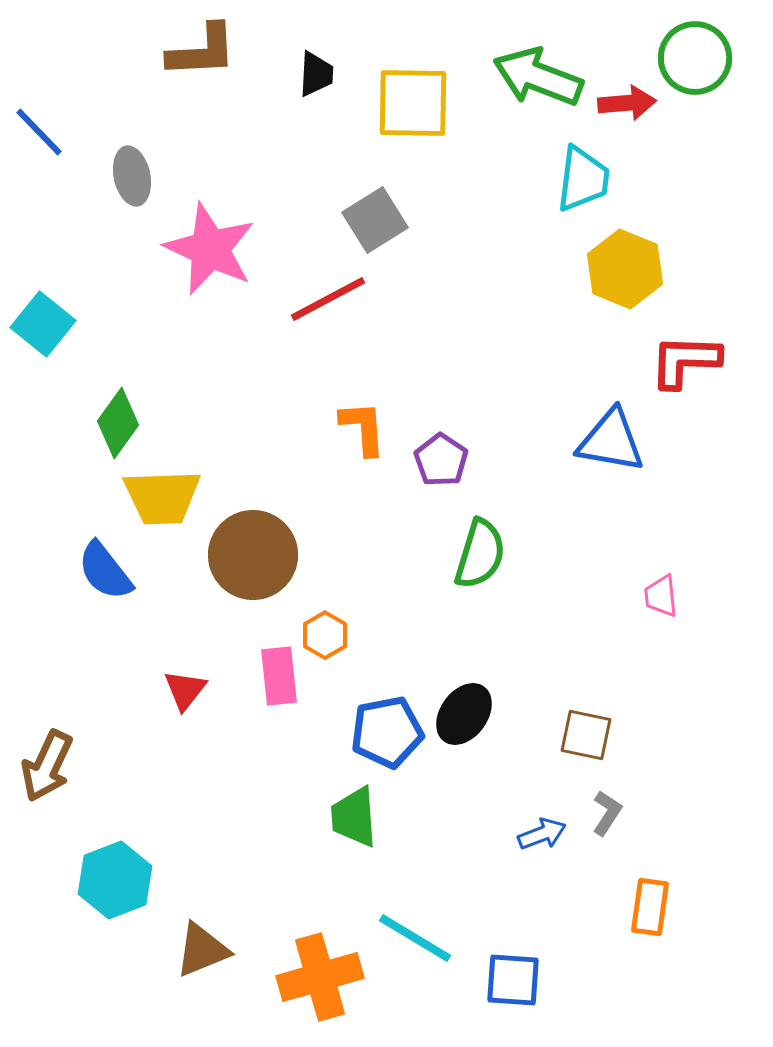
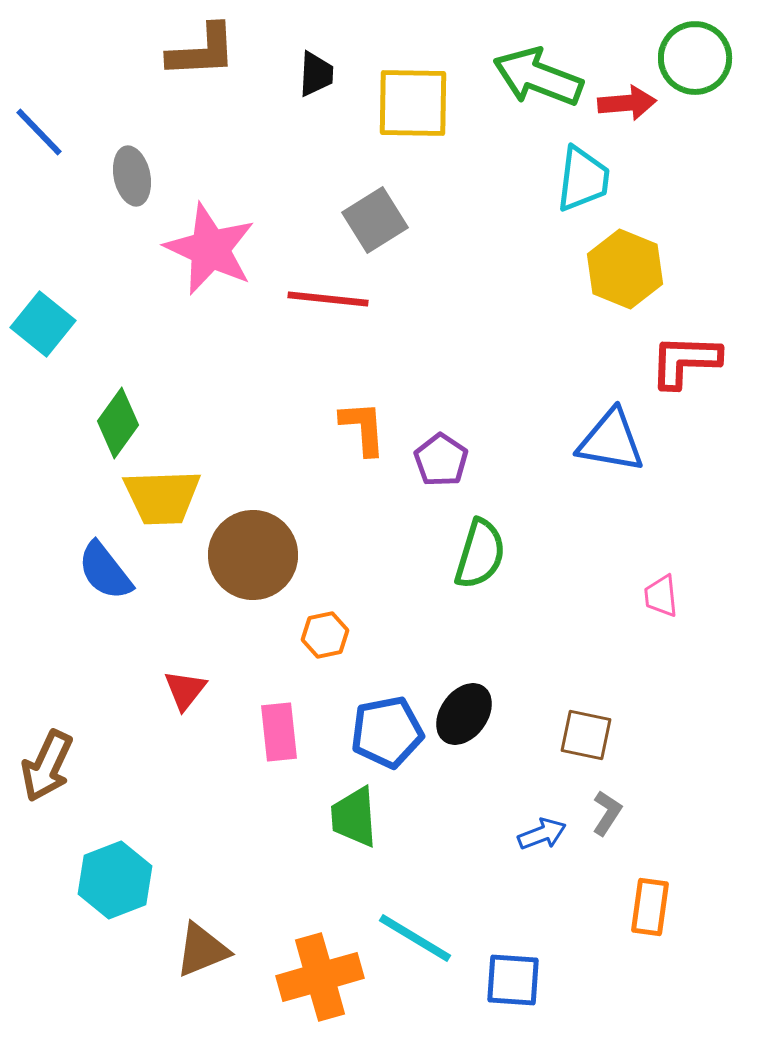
red line: rotated 34 degrees clockwise
orange hexagon: rotated 18 degrees clockwise
pink rectangle: moved 56 px down
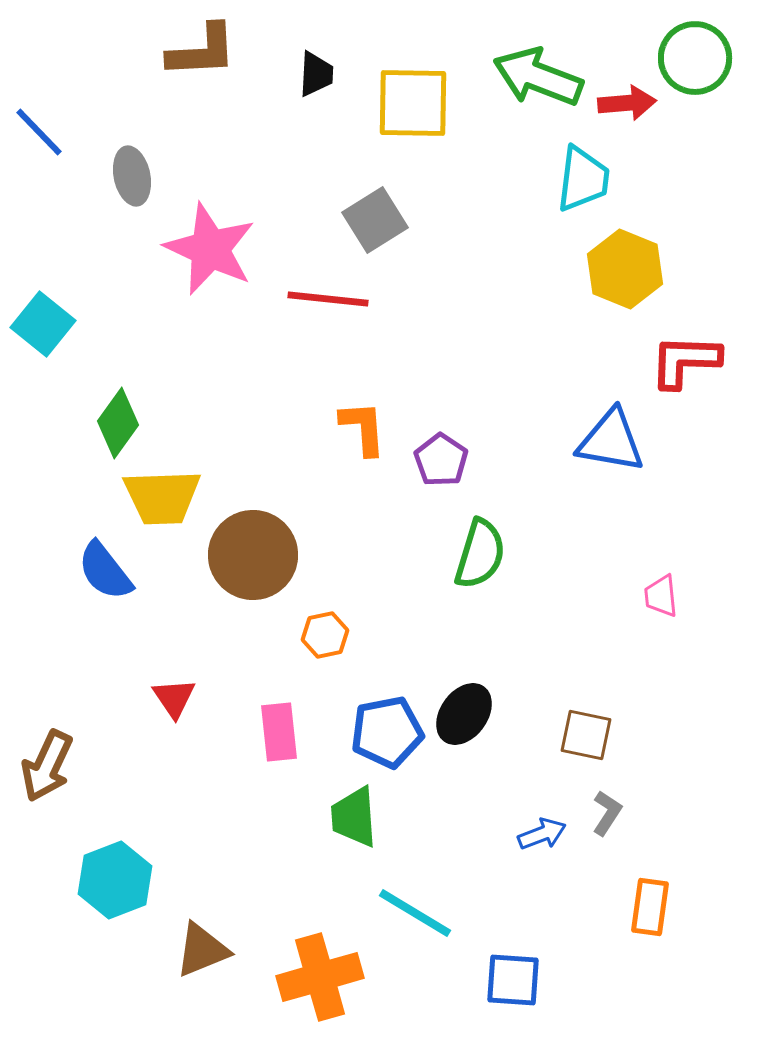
red triangle: moved 11 px left, 8 px down; rotated 12 degrees counterclockwise
cyan line: moved 25 px up
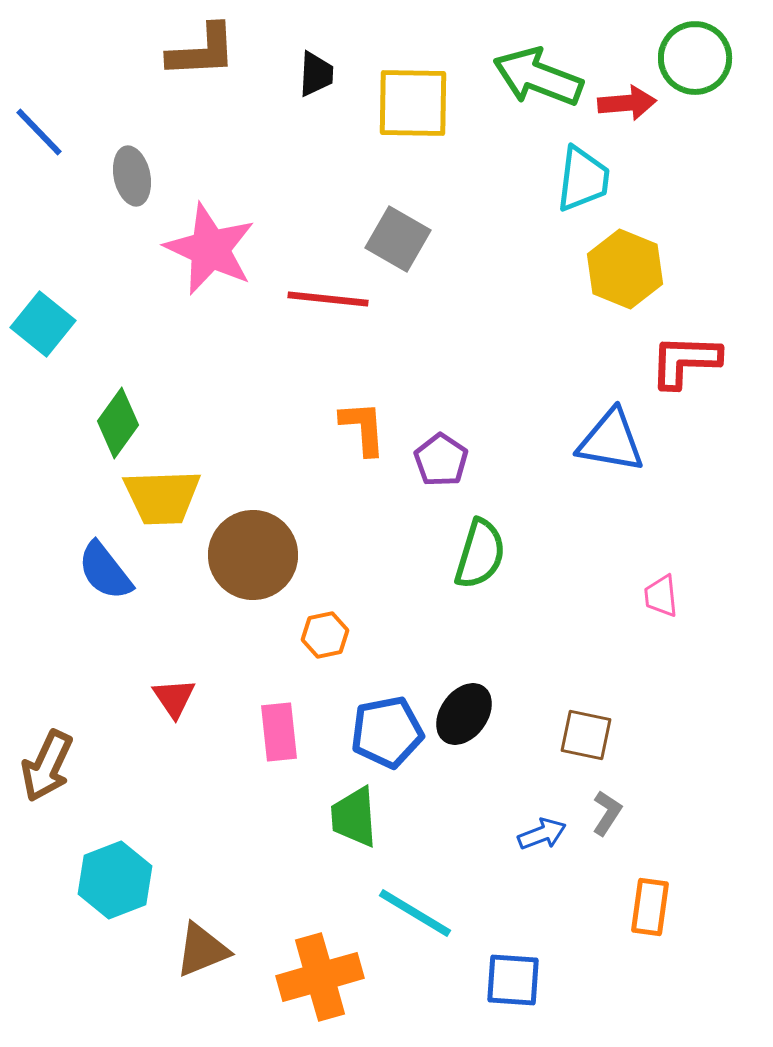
gray square: moved 23 px right, 19 px down; rotated 28 degrees counterclockwise
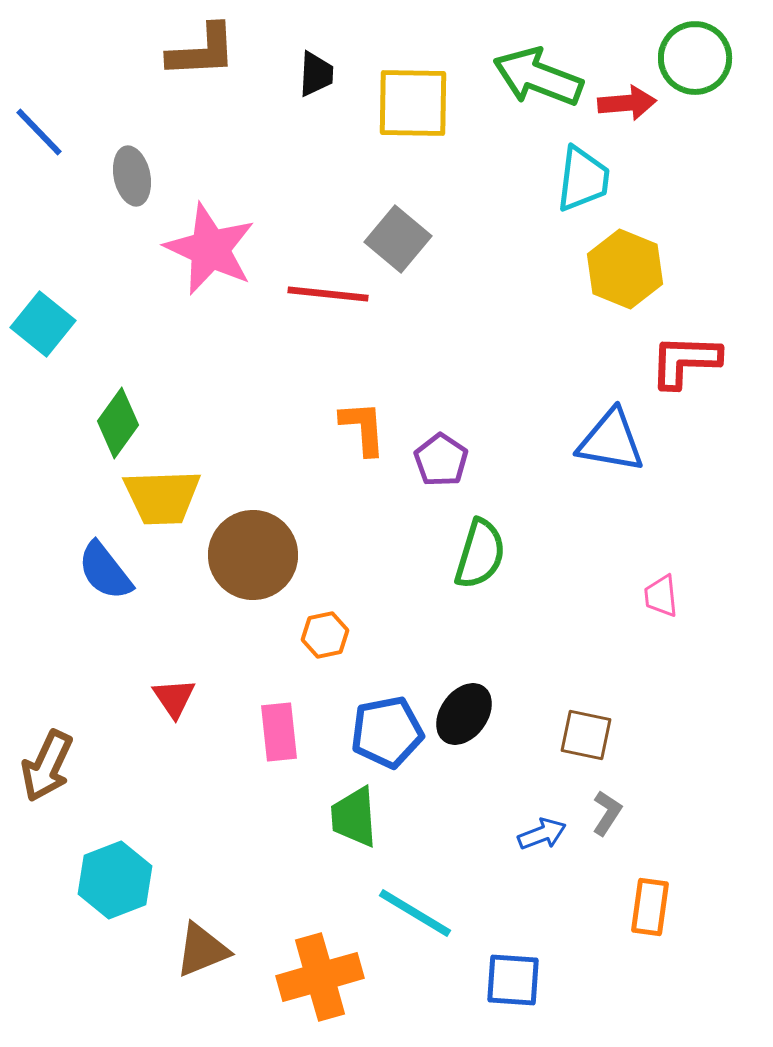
gray square: rotated 10 degrees clockwise
red line: moved 5 px up
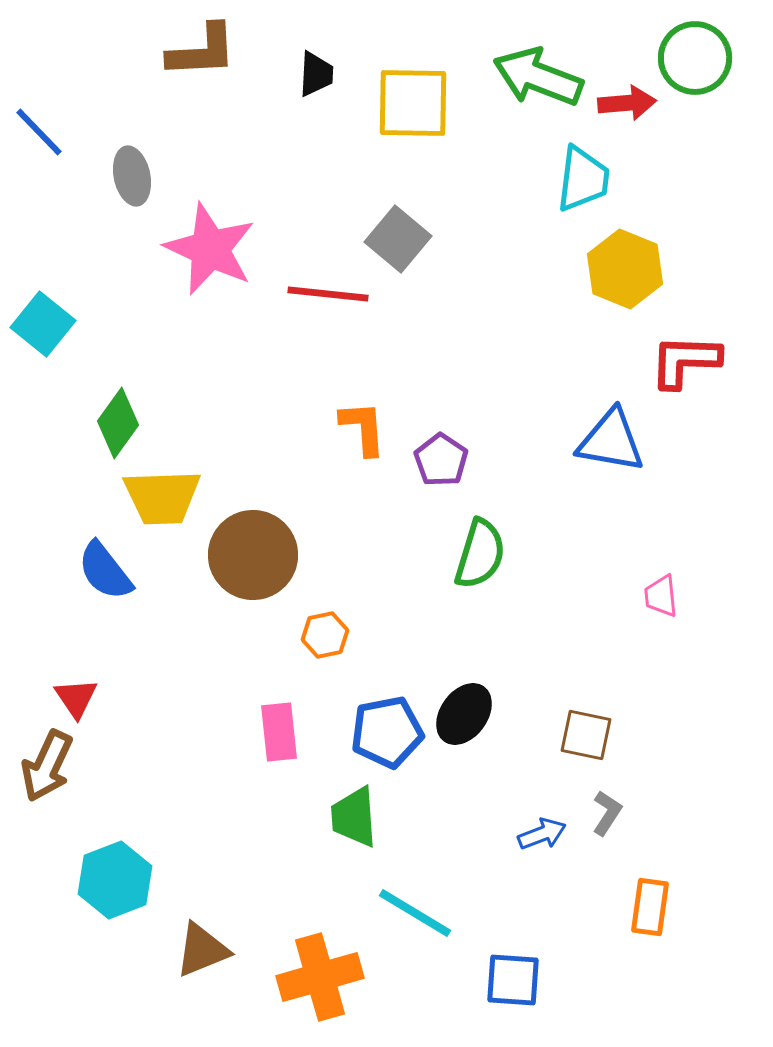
red triangle: moved 98 px left
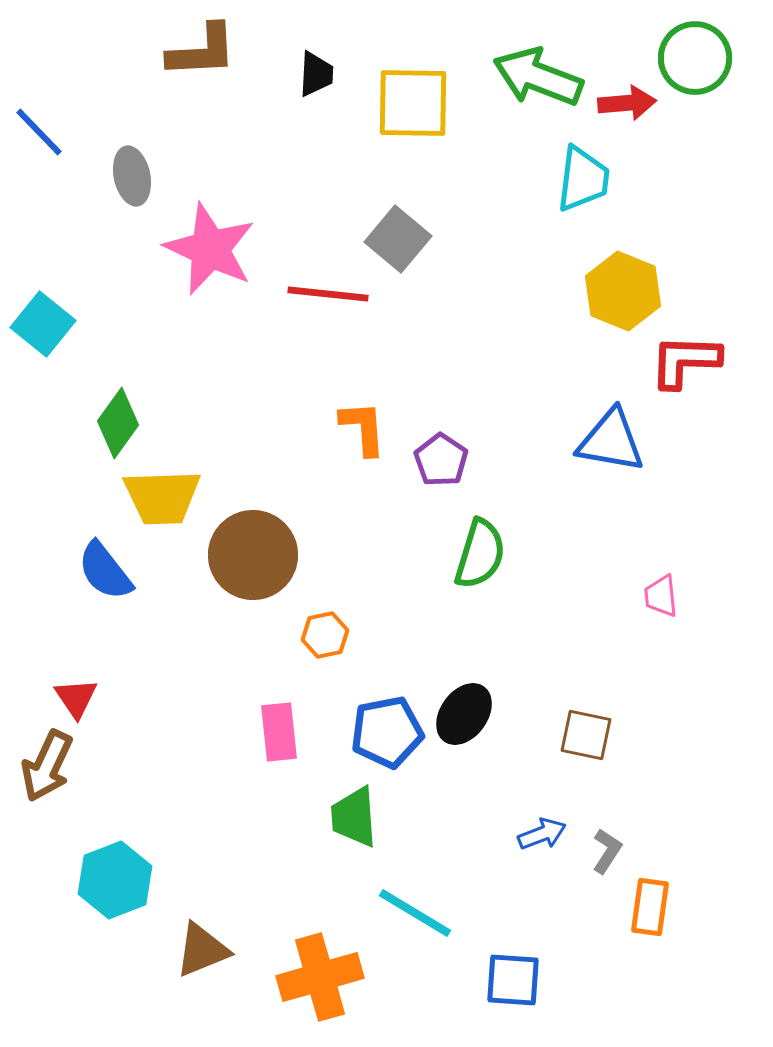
yellow hexagon: moved 2 px left, 22 px down
gray L-shape: moved 38 px down
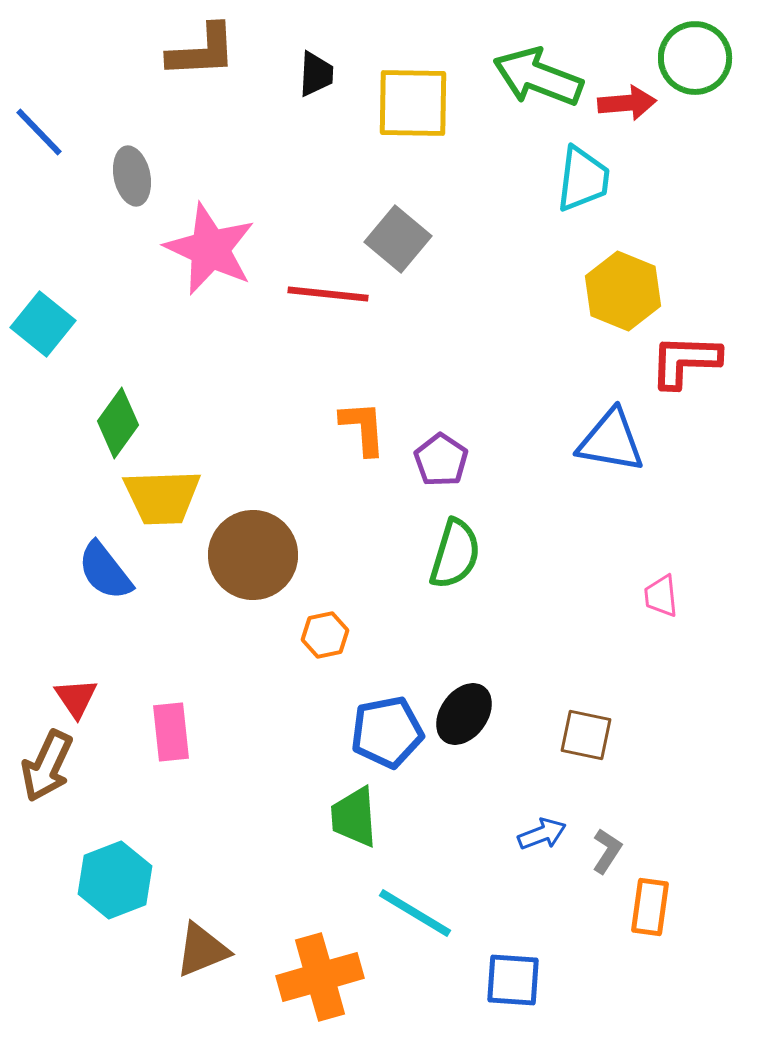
green semicircle: moved 25 px left
pink rectangle: moved 108 px left
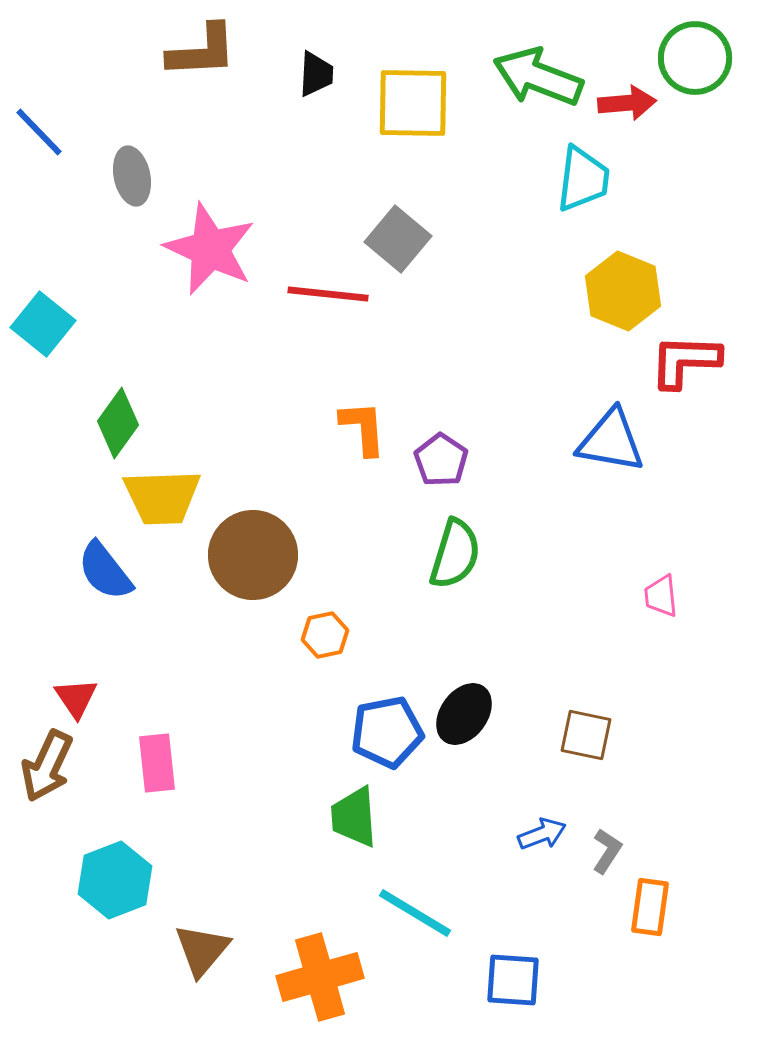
pink rectangle: moved 14 px left, 31 px down
brown triangle: rotated 28 degrees counterclockwise
